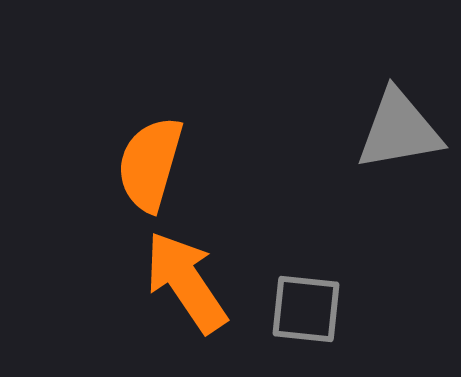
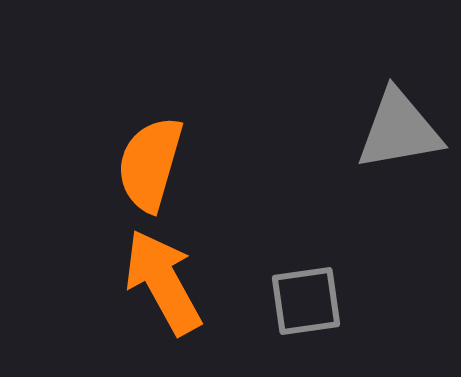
orange arrow: moved 23 px left; rotated 5 degrees clockwise
gray square: moved 8 px up; rotated 14 degrees counterclockwise
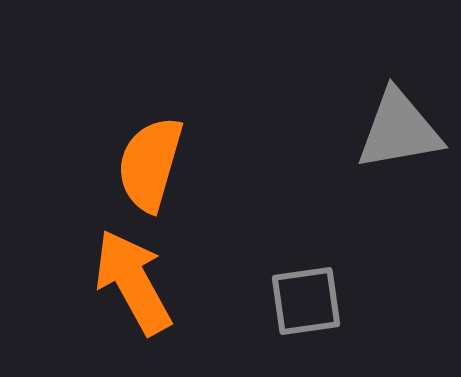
orange arrow: moved 30 px left
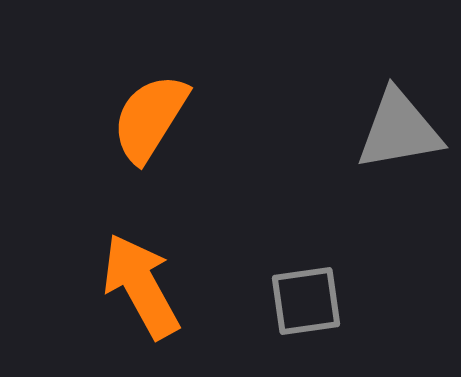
orange semicircle: moved 46 px up; rotated 16 degrees clockwise
orange arrow: moved 8 px right, 4 px down
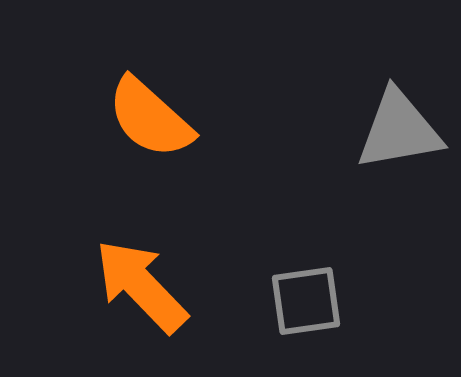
orange semicircle: rotated 80 degrees counterclockwise
orange arrow: rotated 15 degrees counterclockwise
